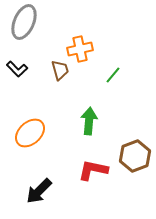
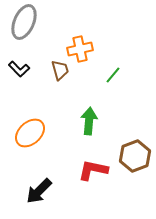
black L-shape: moved 2 px right
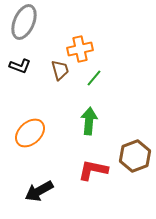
black L-shape: moved 1 px right, 3 px up; rotated 25 degrees counterclockwise
green line: moved 19 px left, 3 px down
black arrow: rotated 16 degrees clockwise
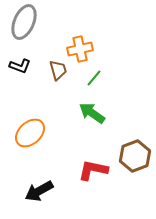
brown trapezoid: moved 2 px left
green arrow: moved 3 px right, 8 px up; rotated 60 degrees counterclockwise
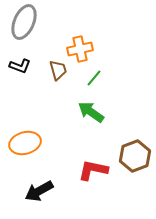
green arrow: moved 1 px left, 1 px up
orange ellipse: moved 5 px left, 10 px down; rotated 28 degrees clockwise
